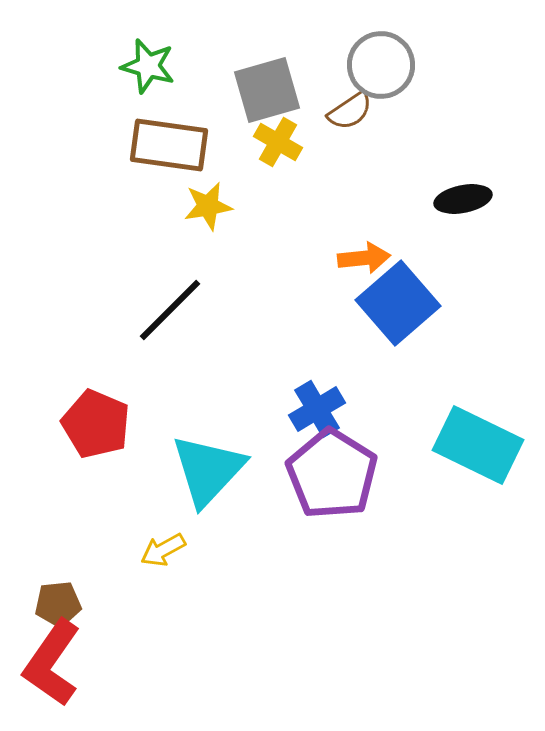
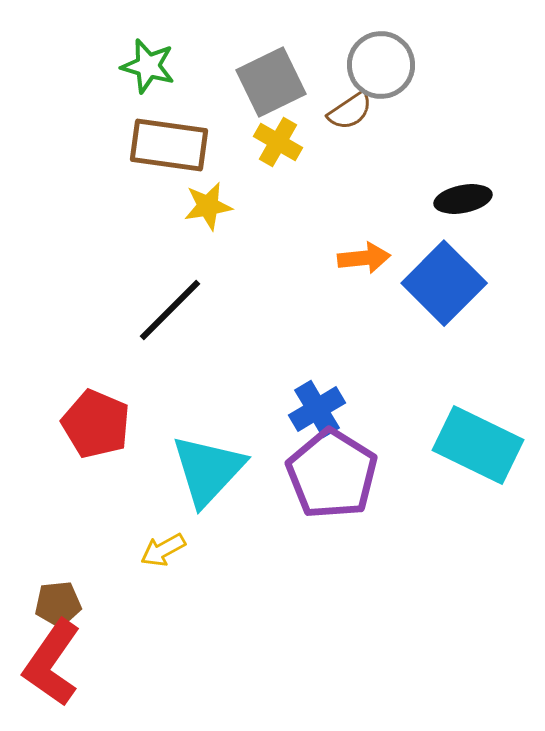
gray square: moved 4 px right, 8 px up; rotated 10 degrees counterclockwise
blue square: moved 46 px right, 20 px up; rotated 4 degrees counterclockwise
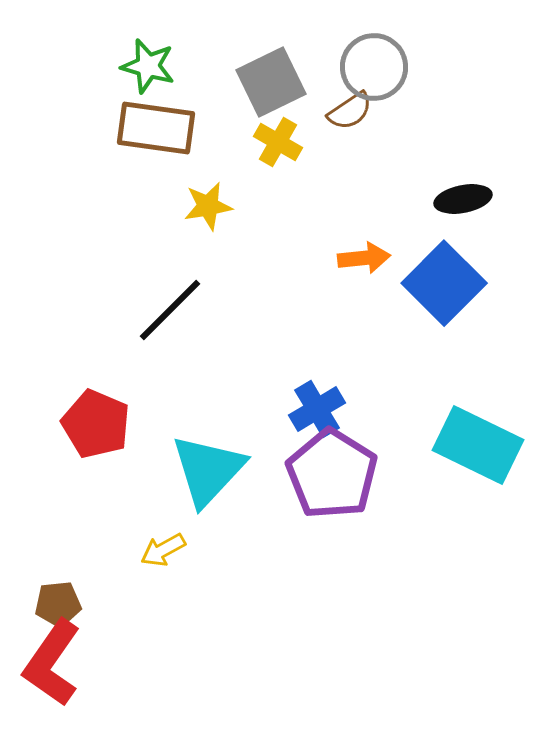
gray circle: moved 7 px left, 2 px down
brown rectangle: moved 13 px left, 17 px up
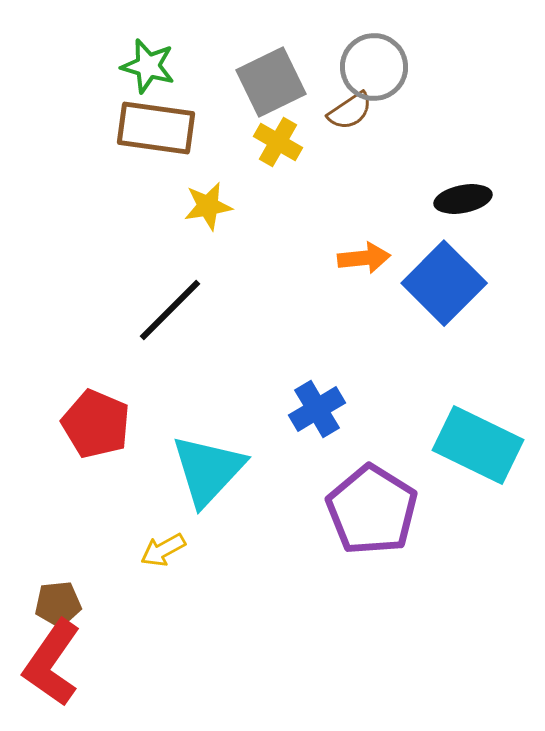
purple pentagon: moved 40 px right, 36 px down
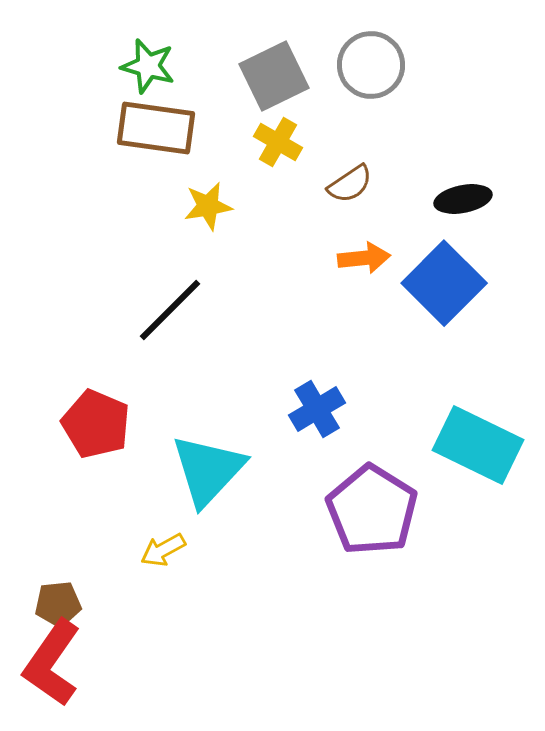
gray circle: moved 3 px left, 2 px up
gray square: moved 3 px right, 6 px up
brown semicircle: moved 73 px down
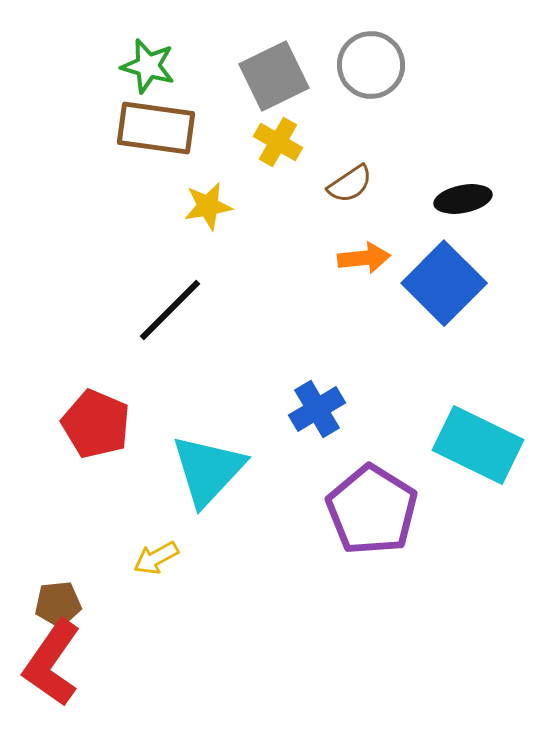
yellow arrow: moved 7 px left, 8 px down
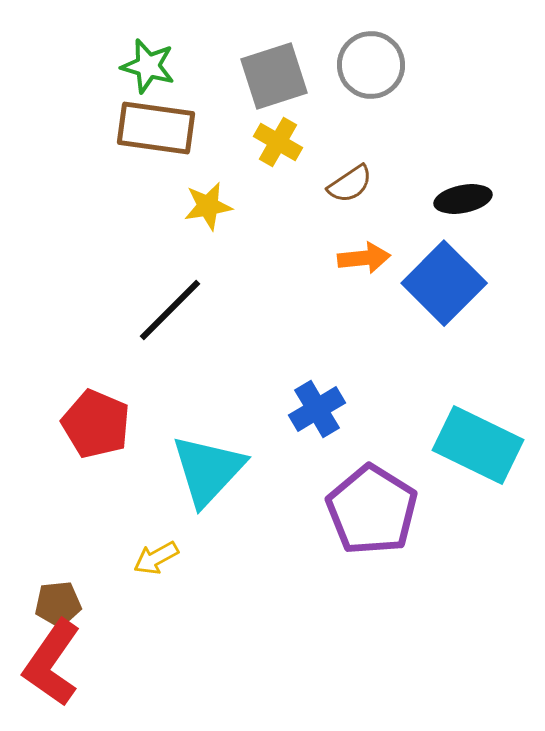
gray square: rotated 8 degrees clockwise
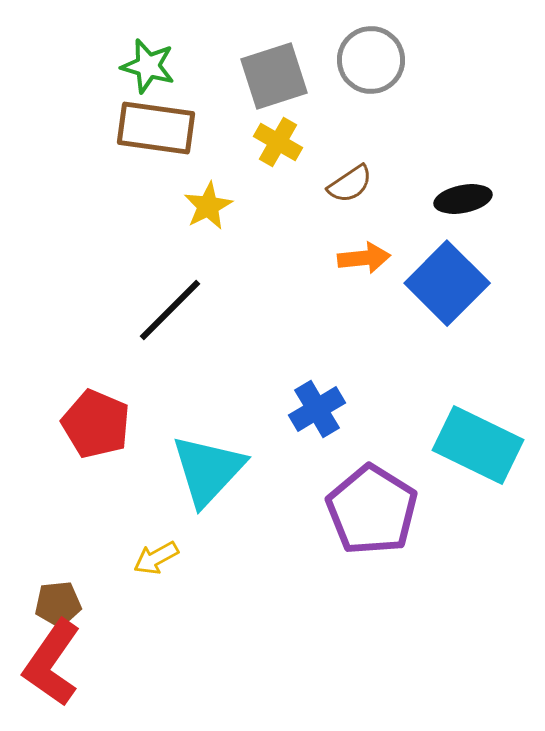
gray circle: moved 5 px up
yellow star: rotated 18 degrees counterclockwise
blue square: moved 3 px right
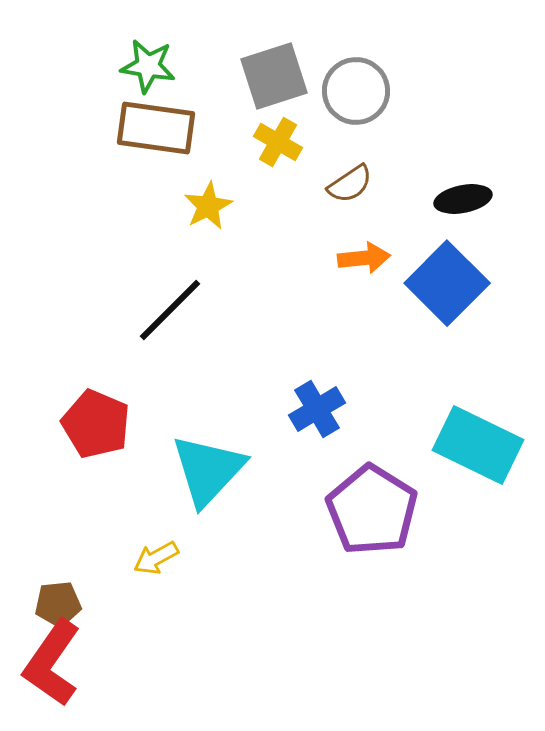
gray circle: moved 15 px left, 31 px down
green star: rotated 6 degrees counterclockwise
